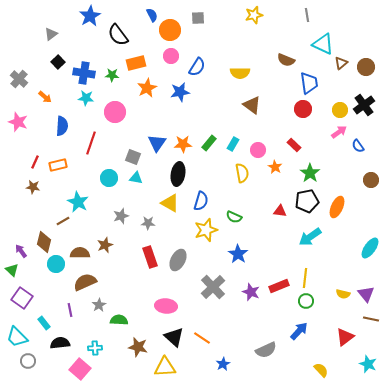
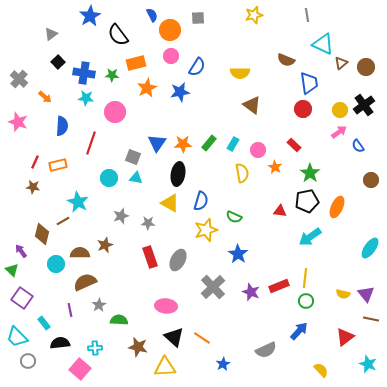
brown diamond at (44, 242): moved 2 px left, 8 px up
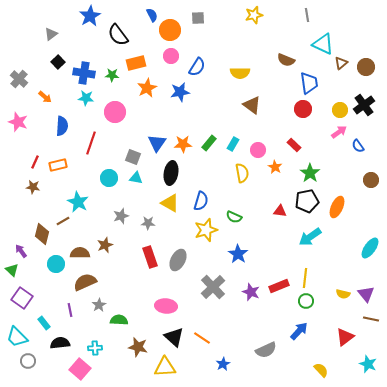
black ellipse at (178, 174): moved 7 px left, 1 px up
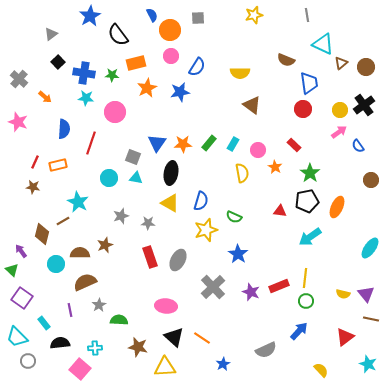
blue semicircle at (62, 126): moved 2 px right, 3 px down
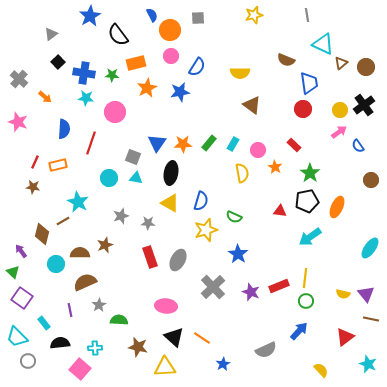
green triangle at (12, 270): moved 1 px right, 2 px down
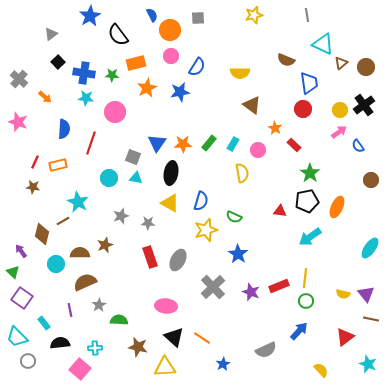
orange star at (275, 167): moved 39 px up
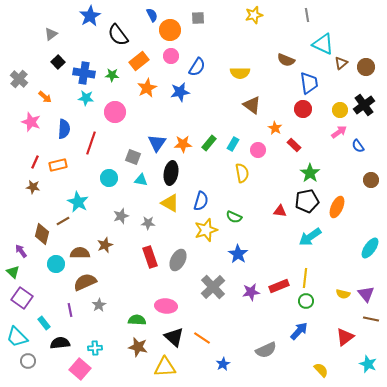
orange rectangle at (136, 63): moved 3 px right, 2 px up; rotated 24 degrees counterclockwise
pink star at (18, 122): moved 13 px right
cyan triangle at (136, 178): moved 5 px right, 2 px down
purple star at (251, 292): rotated 30 degrees counterclockwise
green semicircle at (119, 320): moved 18 px right
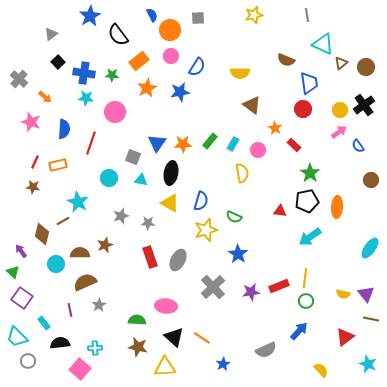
green rectangle at (209, 143): moved 1 px right, 2 px up
orange ellipse at (337, 207): rotated 20 degrees counterclockwise
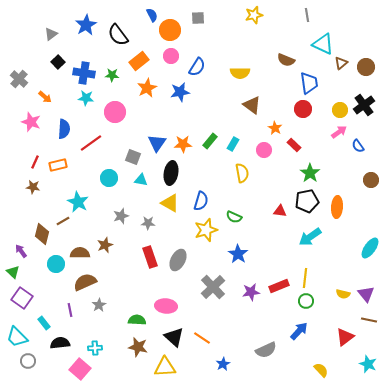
blue star at (90, 16): moved 4 px left, 9 px down
red line at (91, 143): rotated 35 degrees clockwise
pink circle at (258, 150): moved 6 px right
brown line at (371, 319): moved 2 px left, 1 px down
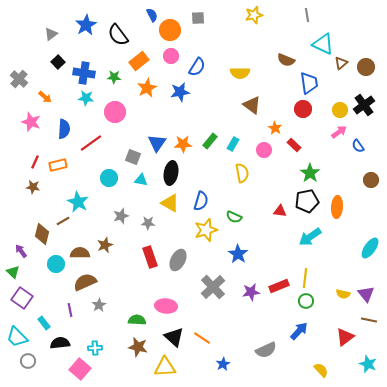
green star at (112, 75): moved 2 px right, 2 px down
